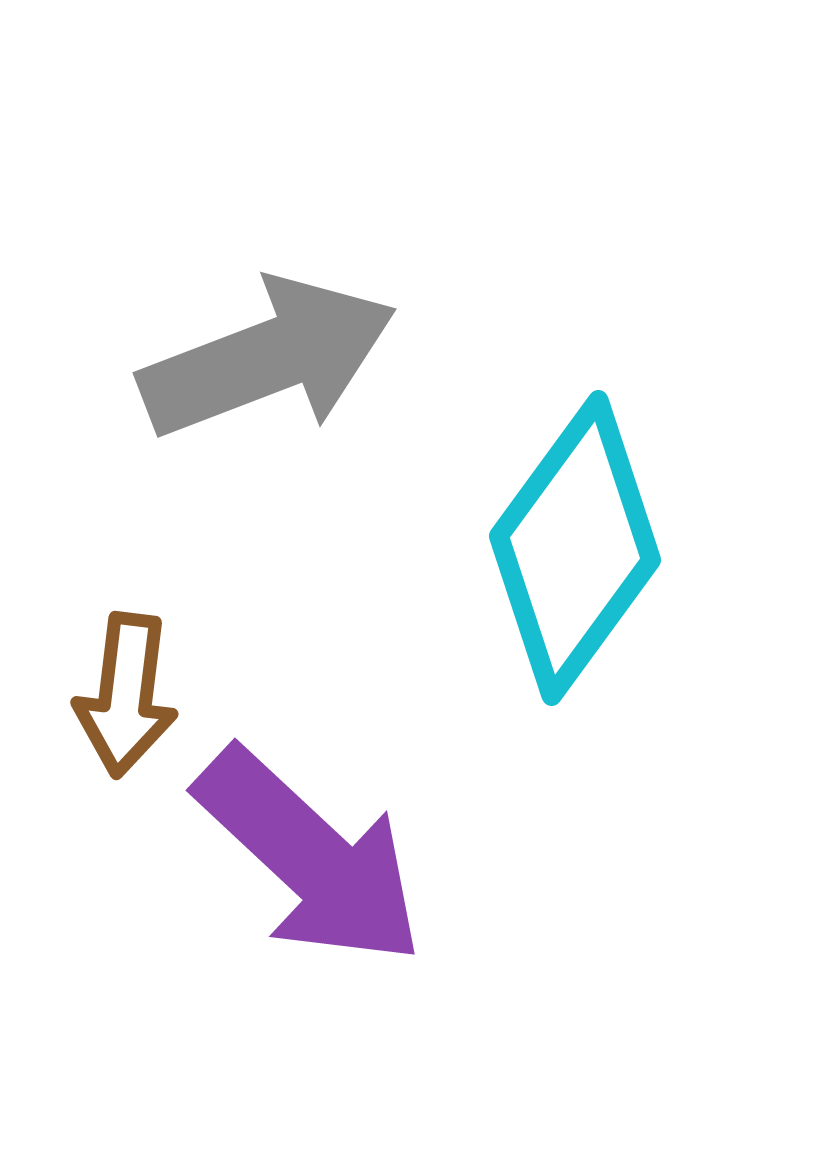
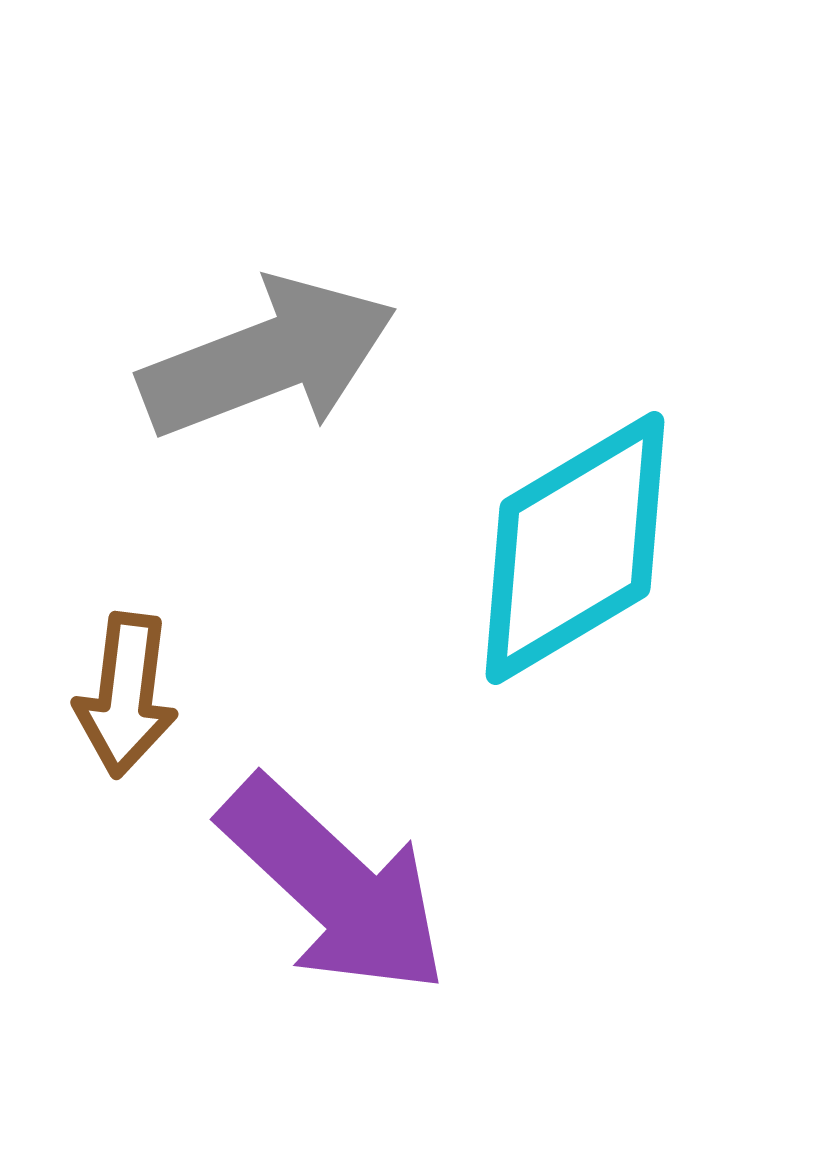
cyan diamond: rotated 23 degrees clockwise
purple arrow: moved 24 px right, 29 px down
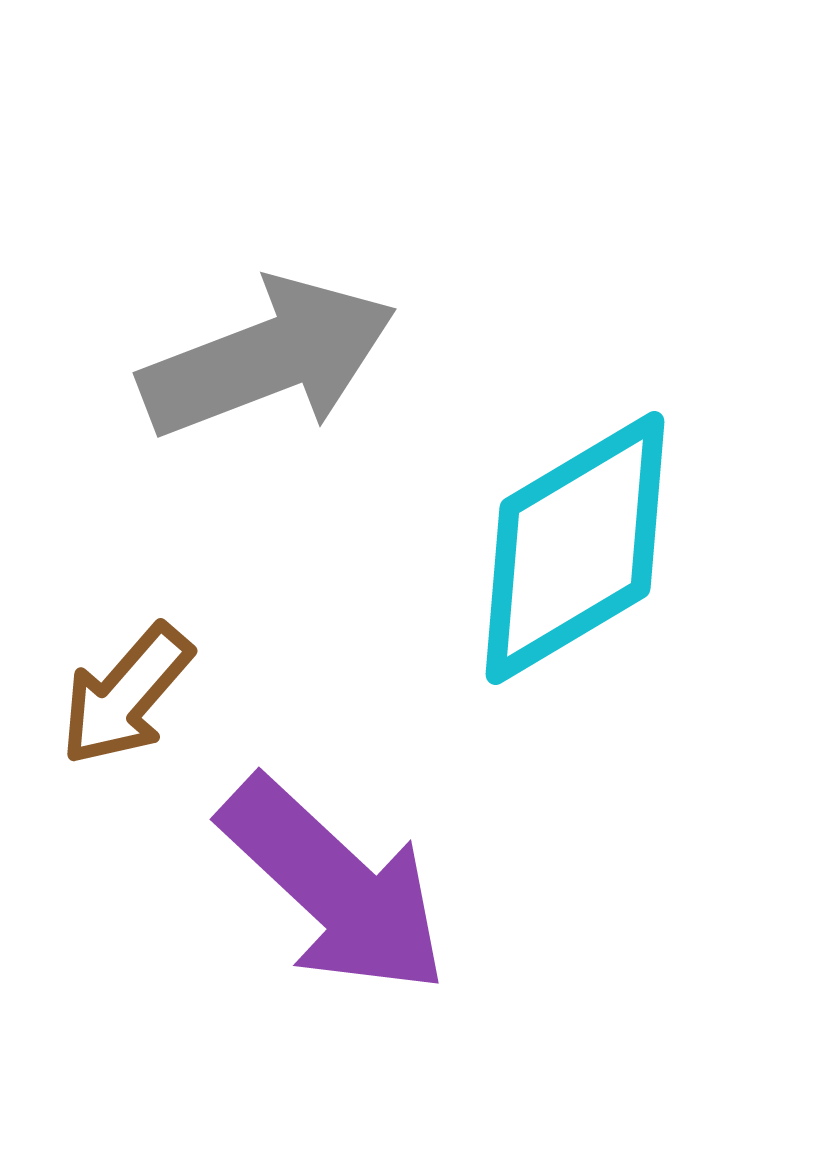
brown arrow: rotated 34 degrees clockwise
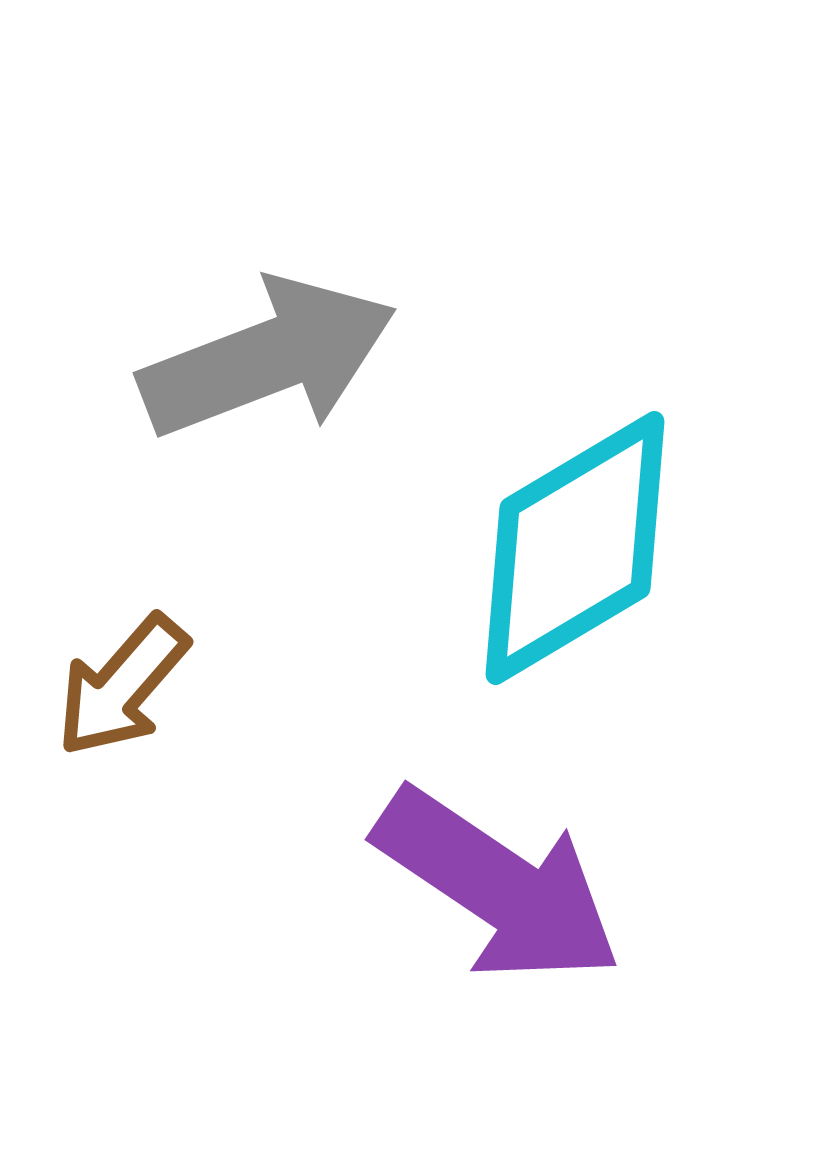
brown arrow: moved 4 px left, 9 px up
purple arrow: moved 164 px right; rotated 9 degrees counterclockwise
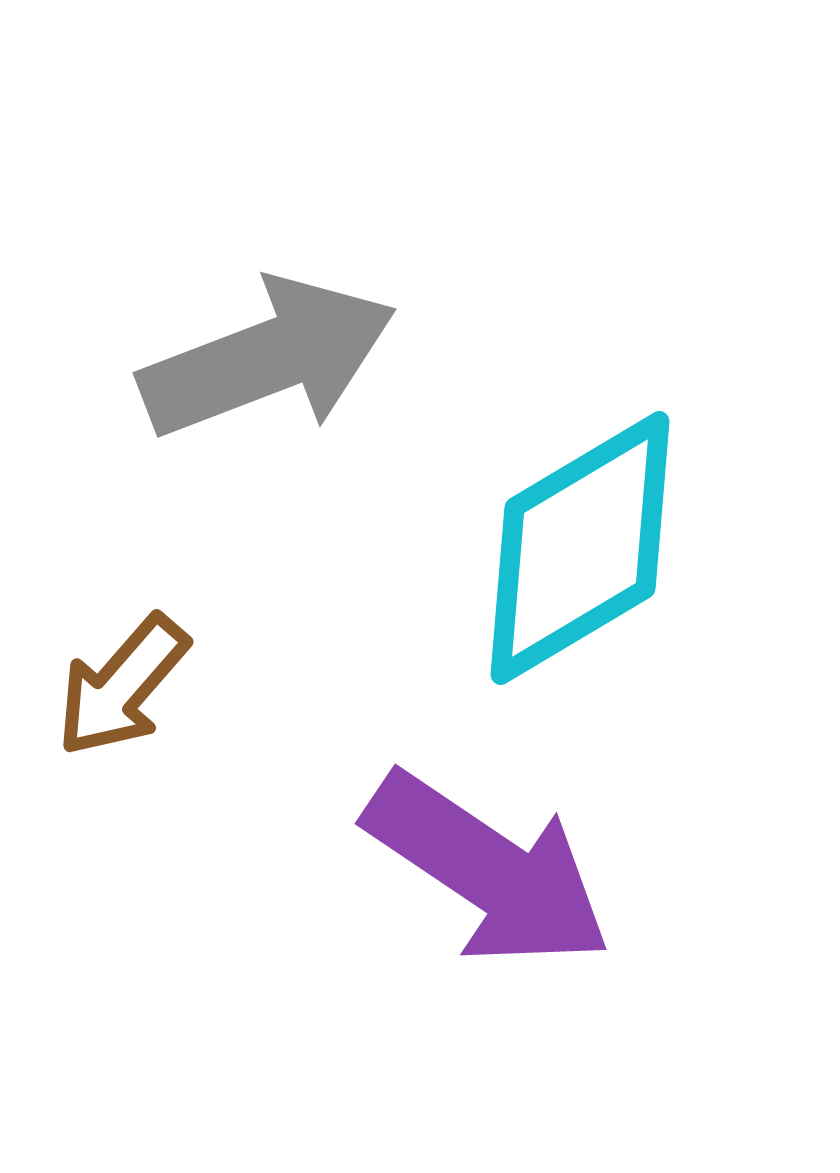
cyan diamond: moved 5 px right
purple arrow: moved 10 px left, 16 px up
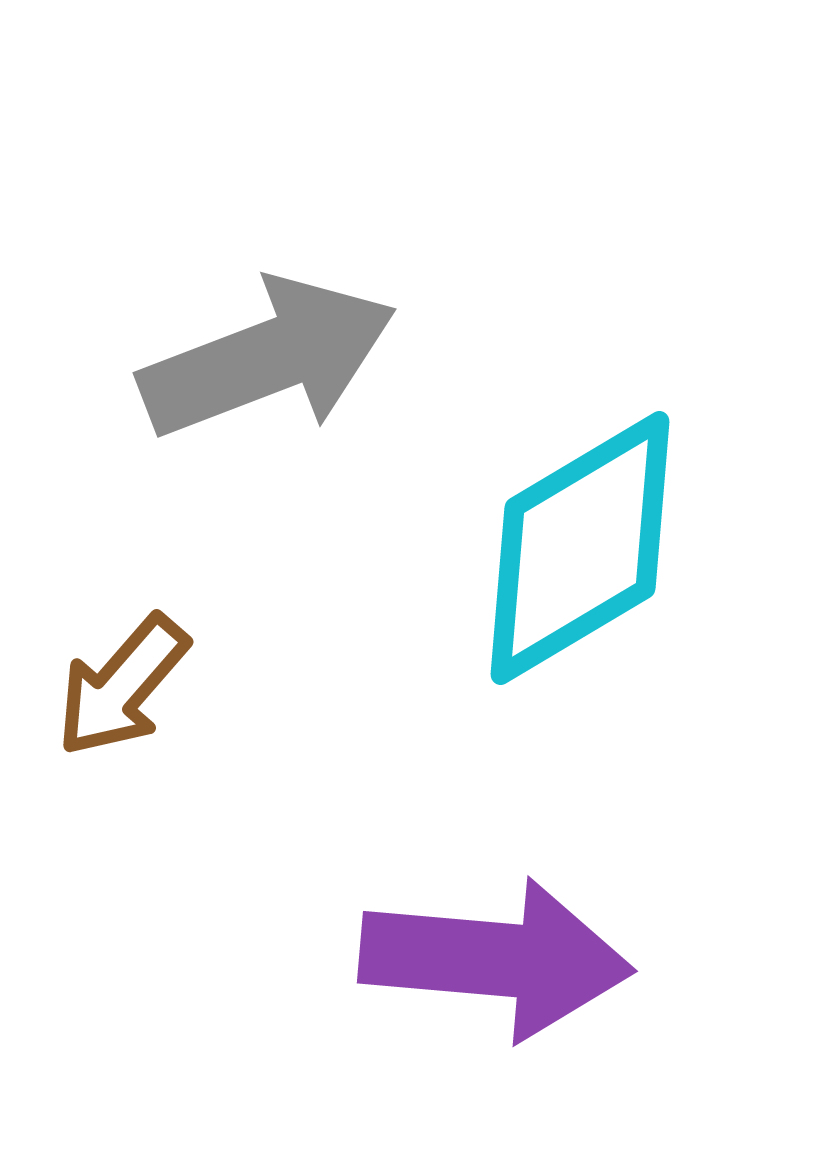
purple arrow: moved 8 px right, 89 px down; rotated 29 degrees counterclockwise
